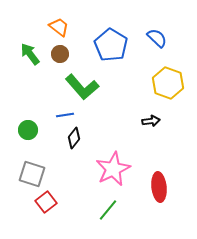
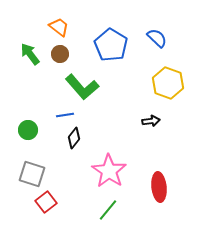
pink star: moved 4 px left, 2 px down; rotated 12 degrees counterclockwise
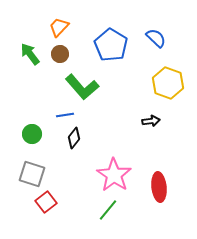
orange trapezoid: rotated 85 degrees counterclockwise
blue semicircle: moved 1 px left
green circle: moved 4 px right, 4 px down
pink star: moved 5 px right, 4 px down
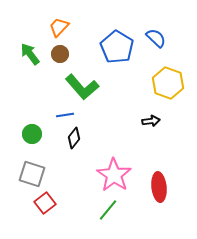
blue pentagon: moved 6 px right, 2 px down
red square: moved 1 px left, 1 px down
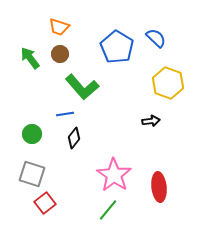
orange trapezoid: rotated 115 degrees counterclockwise
green arrow: moved 4 px down
blue line: moved 1 px up
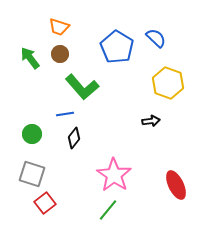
red ellipse: moved 17 px right, 2 px up; rotated 20 degrees counterclockwise
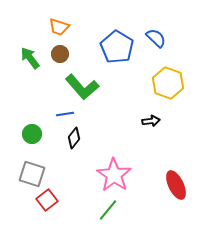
red square: moved 2 px right, 3 px up
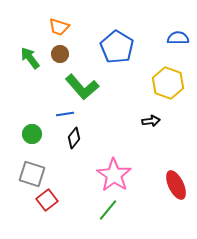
blue semicircle: moved 22 px right; rotated 45 degrees counterclockwise
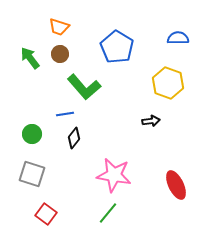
green L-shape: moved 2 px right
pink star: rotated 24 degrees counterclockwise
red square: moved 1 px left, 14 px down; rotated 15 degrees counterclockwise
green line: moved 3 px down
